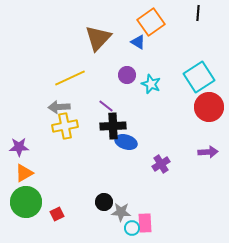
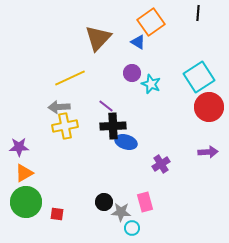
purple circle: moved 5 px right, 2 px up
red square: rotated 32 degrees clockwise
pink rectangle: moved 21 px up; rotated 12 degrees counterclockwise
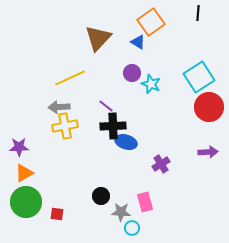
black circle: moved 3 px left, 6 px up
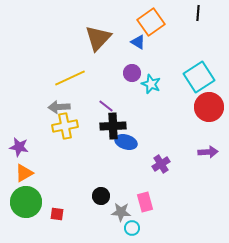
purple star: rotated 12 degrees clockwise
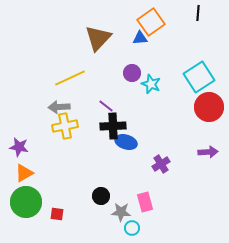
blue triangle: moved 2 px right, 4 px up; rotated 35 degrees counterclockwise
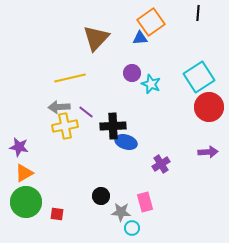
brown triangle: moved 2 px left
yellow line: rotated 12 degrees clockwise
purple line: moved 20 px left, 6 px down
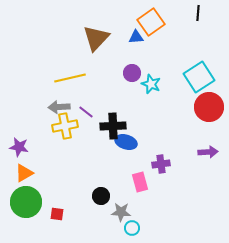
blue triangle: moved 4 px left, 1 px up
purple cross: rotated 24 degrees clockwise
pink rectangle: moved 5 px left, 20 px up
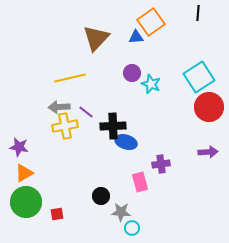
red square: rotated 16 degrees counterclockwise
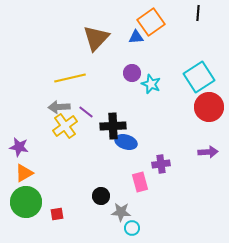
yellow cross: rotated 25 degrees counterclockwise
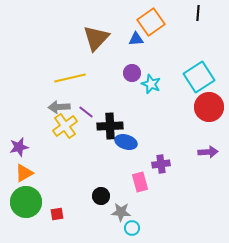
blue triangle: moved 2 px down
black cross: moved 3 px left
purple star: rotated 24 degrees counterclockwise
